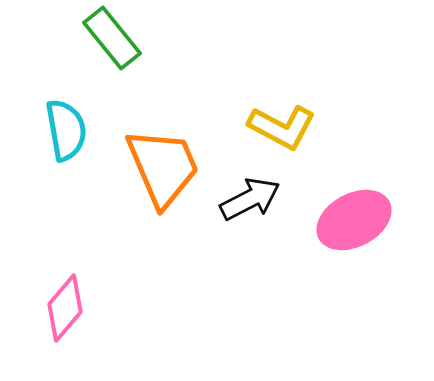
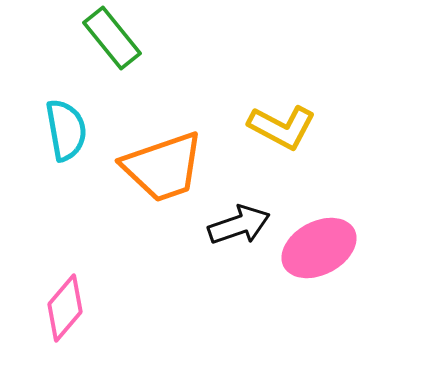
orange trapezoid: rotated 94 degrees clockwise
black arrow: moved 11 px left, 26 px down; rotated 8 degrees clockwise
pink ellipse: moved 35 px left, 28 px down
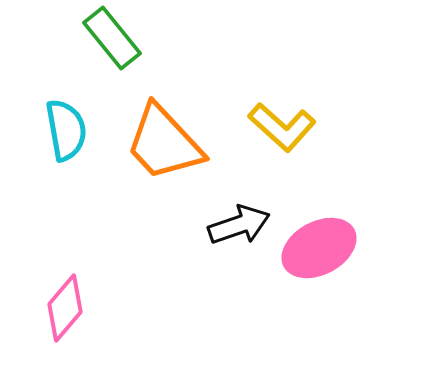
yellow L-shape: rotated 14 degrees clockwise
orange trapezoid: moved 1 px right, 24 px up; rotated 66 degrees clockwise
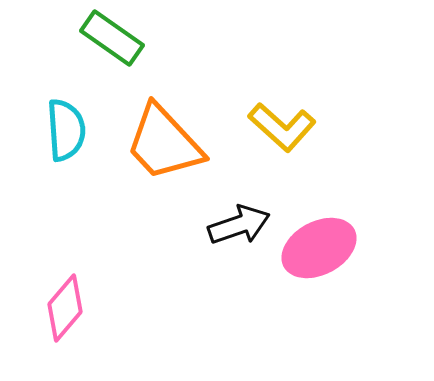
green rectangle: rotated 16 degrees counterclockwise
cyan semicircle: rotated 6 degrees clockwise
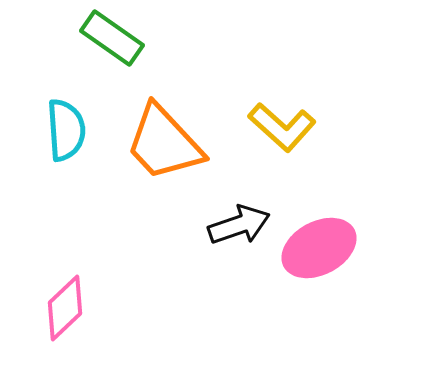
pink diamond: rotated 6 degrees clockwise
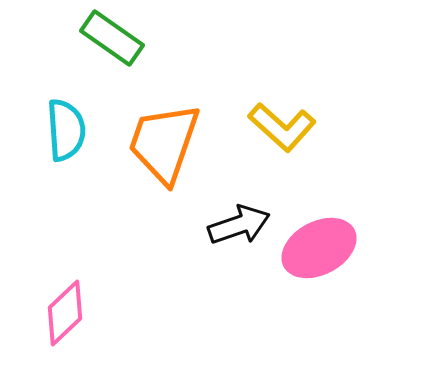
orange trapezoid: rotated 62 degrees clockwise
pink diamond: moved 5 px down
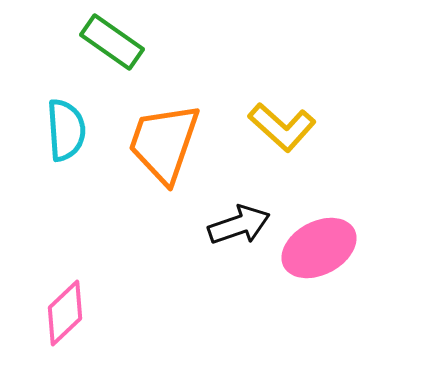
green rectangle: moved 4 px down
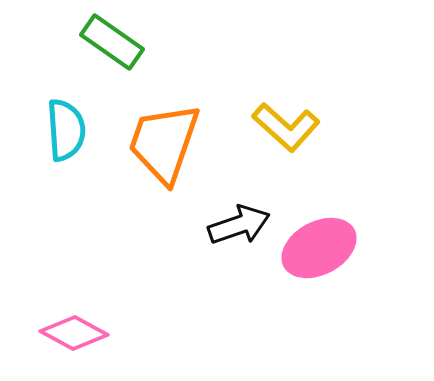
yellow L-shape: moved 4 px right
pink diamond: moved 9 px right, 20 px down; rotated 72 degrees clockwise
